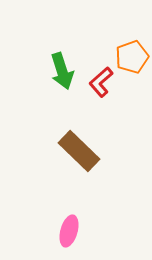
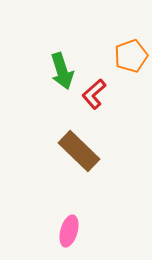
orange pentagon: moved 1 px left, 1 px up
red L-shape: moved 7 px left, 12 px down
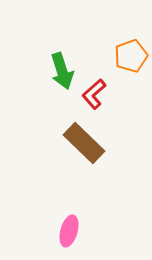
brown rectangle: moved 5 px right, 8 px up
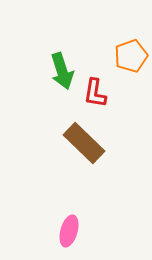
red L-shape: moved 1 px right, 1 px up; rotated 40 degrees counterclockwise
